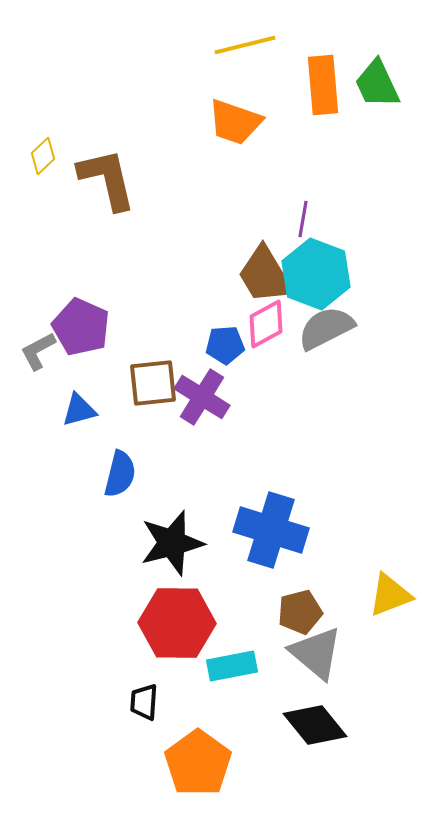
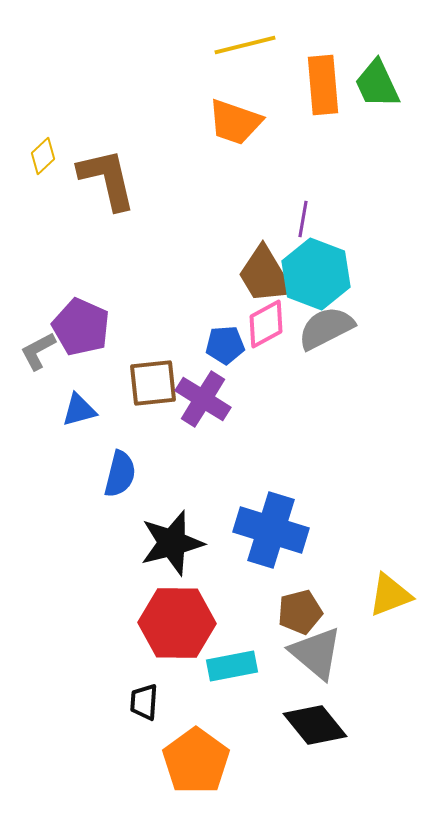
purple cross: moved 1 px right, 2 px down
orange pentagon: moved 2 px left, 2 px up
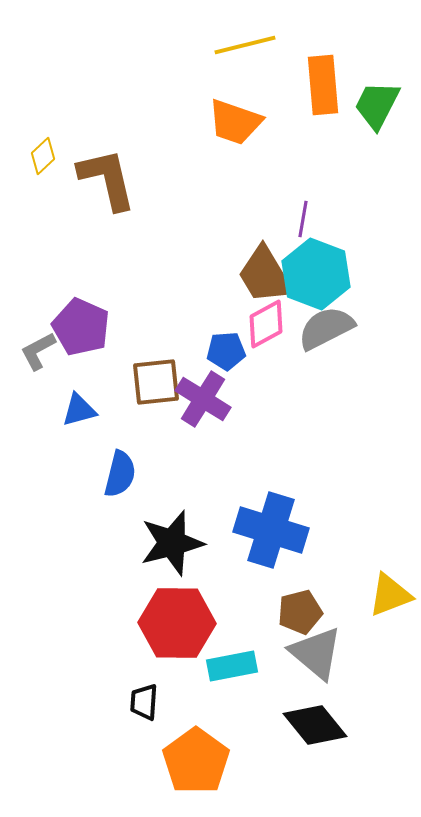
green trapezoid: moved 21 px down; rotated 52 degrees clockwise
blue pentagon: moved 1 px right, 6 px down
brown square: moved 3 px right, 1 px up
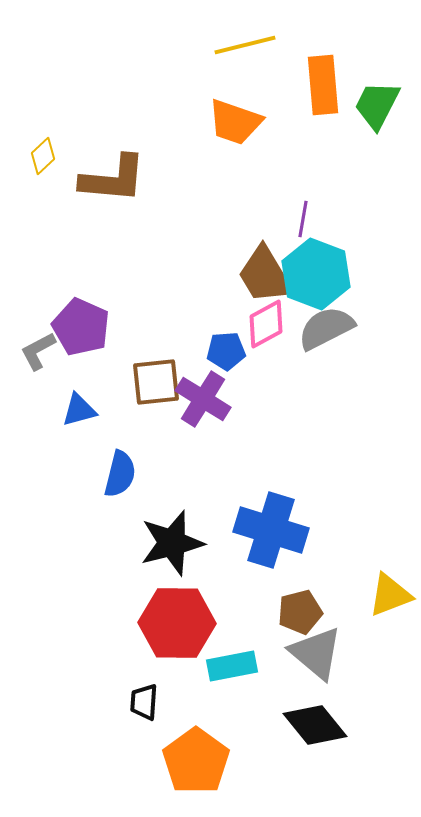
brown L-shape: moved 6 px right; rotated 108 degrees clockwise
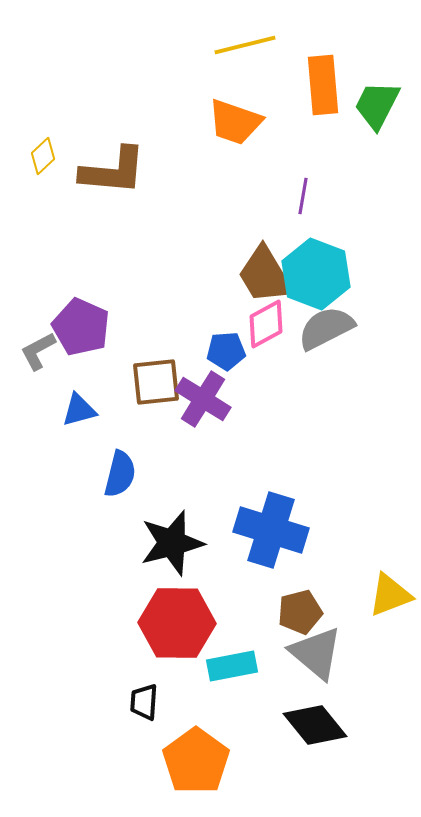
brown L-shape: moved 8 px up
purple line: moved 23 px up
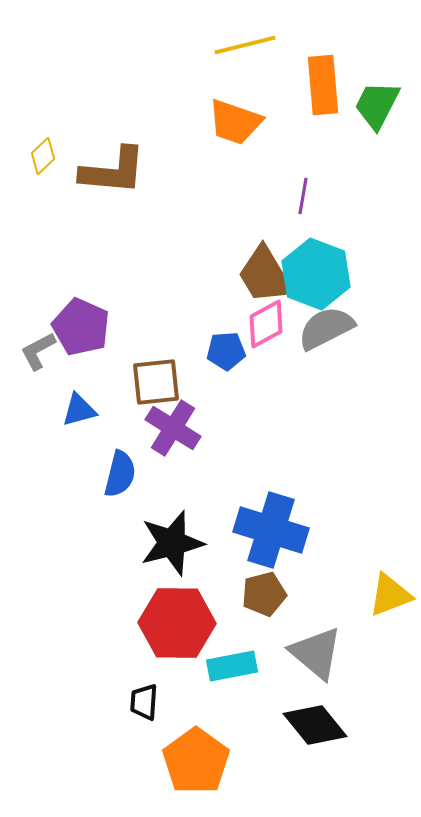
purple cross: moved 30 px left, 29 px down
brown pentagon: moved 36 px left, 18 px up
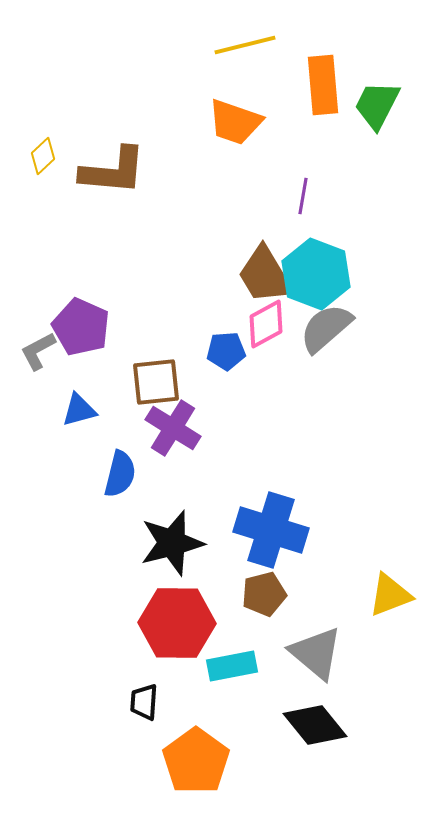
gray semicircle: rotated 14 degrees counterclockwise
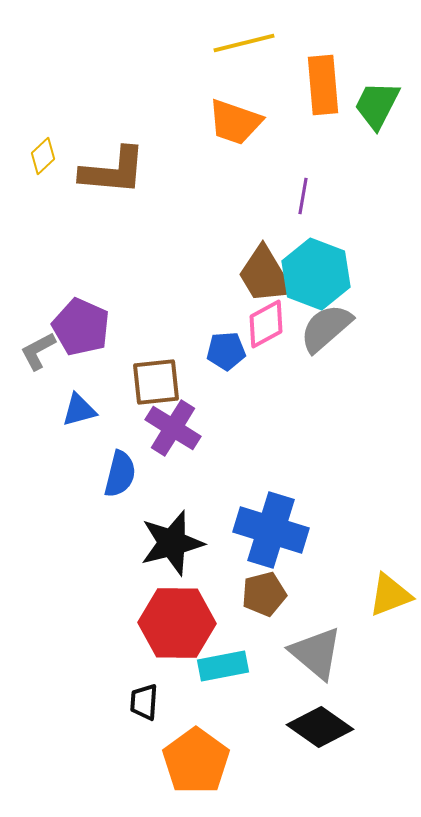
yellow line: moved 1 px left, 2 px up
cyan rectangle: moved 9 px left
black diamond: moved 5 px right, 2 px down; rotated 16 degrees counterclockwise
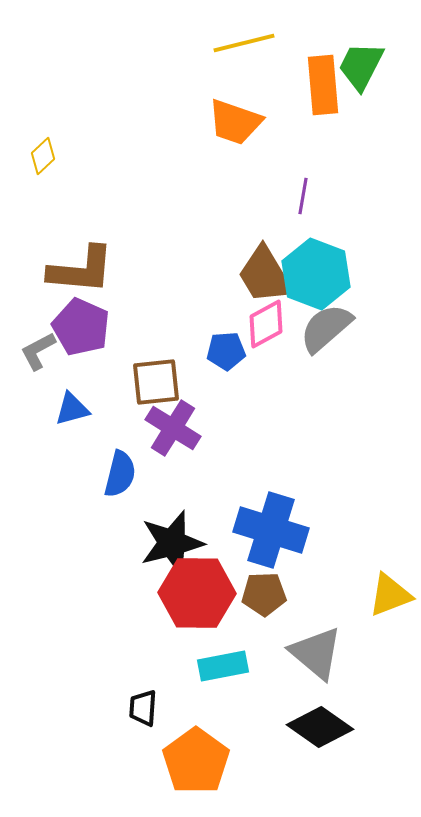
green trapezoid: moved 16 px left, 39 px up
brown L-shape: moved 32 px left, 99 px down
blue triangle: moved 7 px left, 1 px up
brown pentagon: rotated 12 degrees clockwise
red hexagon: moved 20 px right, 30 px up
black trapezoid: moved 1 px left, 6 px down
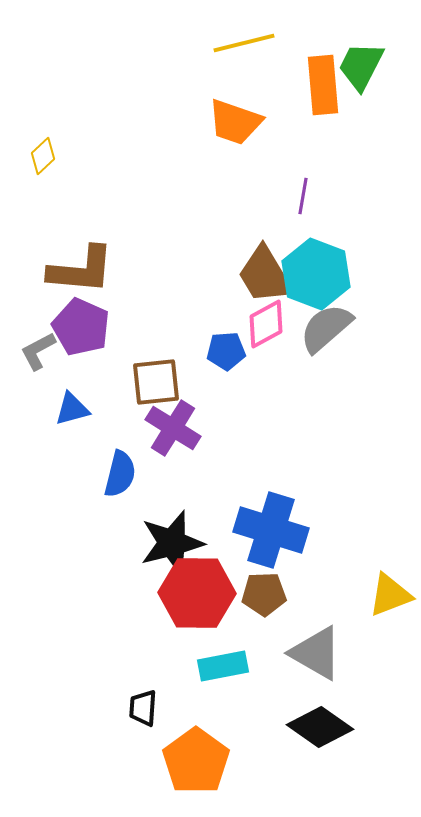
gray triangle: rotated 10 degrees counterclockwise
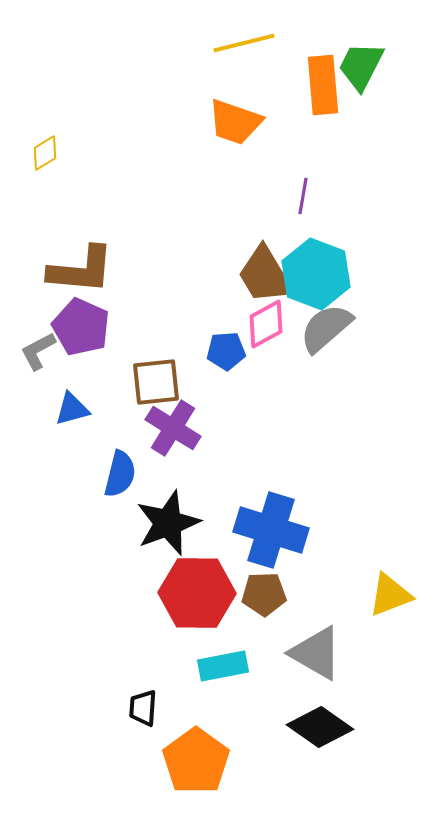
yellow diamond: moved 2 px right, 3 px up; rotated 12 degrees clockwise
black star: moved 4 px left, 20 px up; rotated 6 degrees counterclockwise
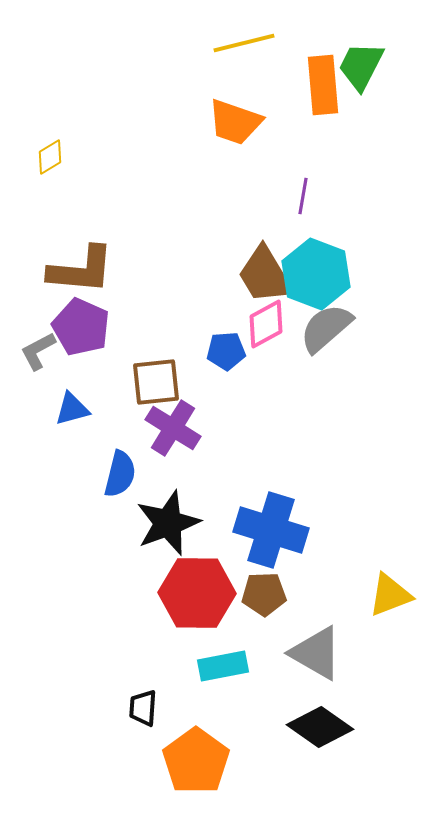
yellow diamond: moved 5 px right, 4 px down
